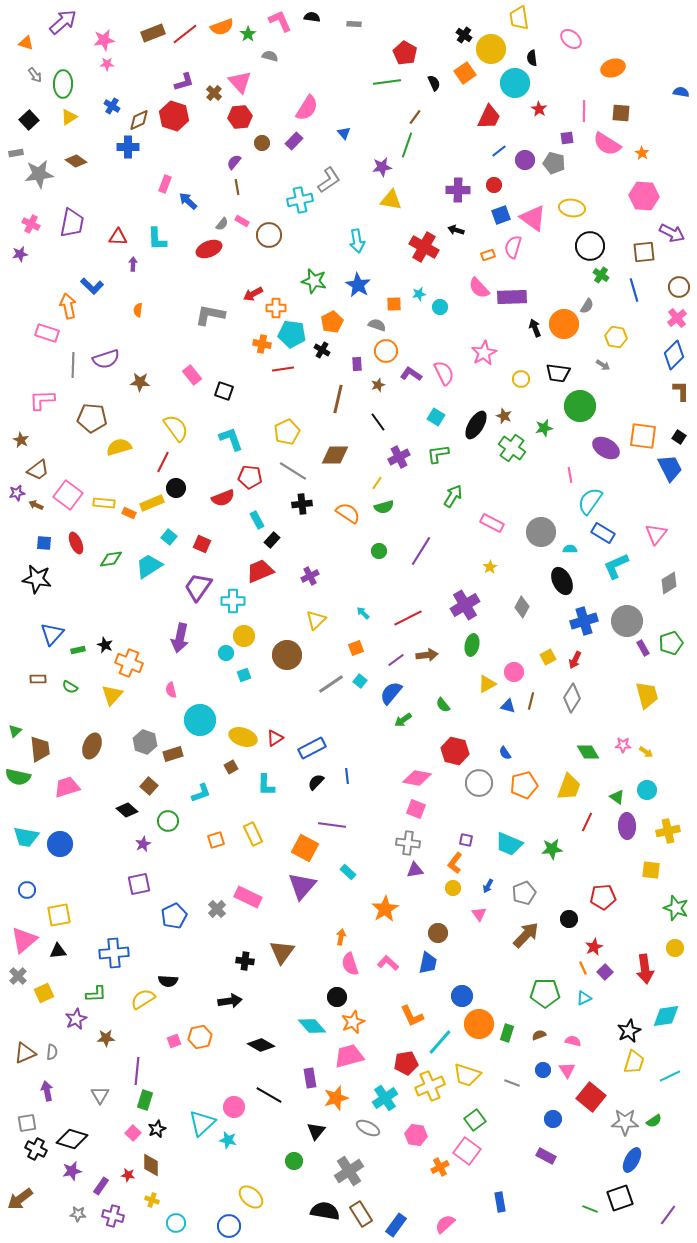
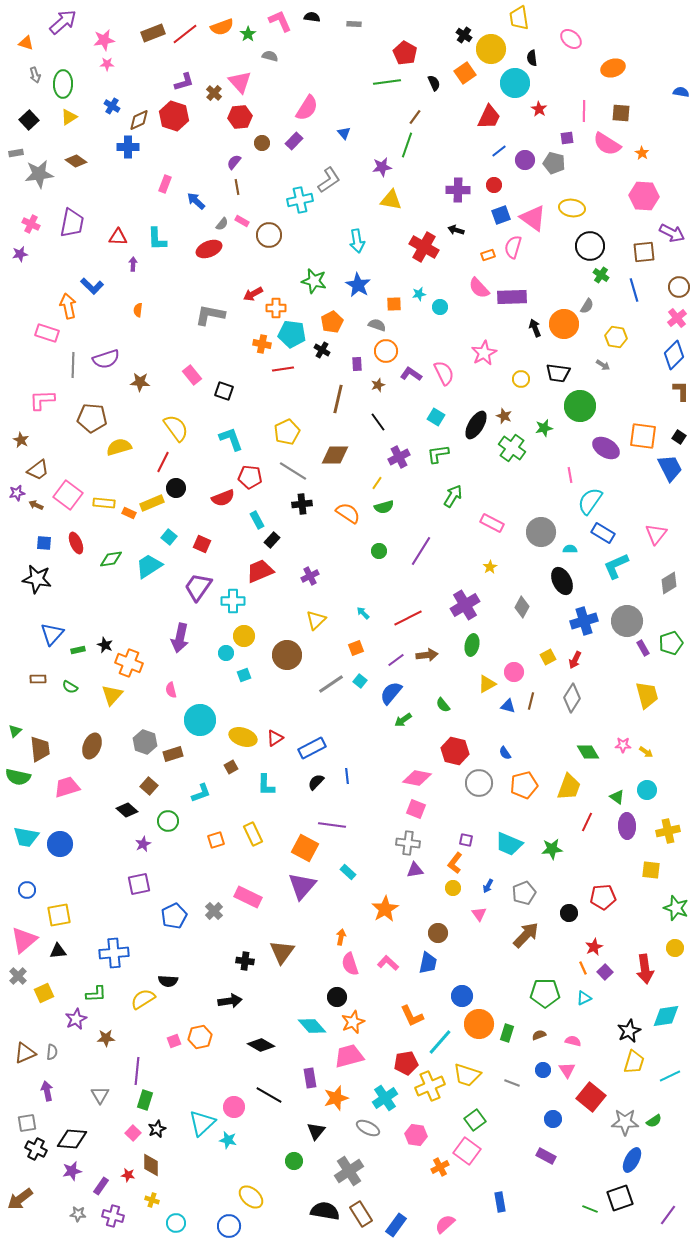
gray arrow at (35, 75): rotated 21 degrees clockwise
blue arrow at (188, 201): moved 8 px right
gray cross at (217, 909): moved 3 px left, 2 px down
black circle at (569, 919): moved 6 px up
black diamond at (72, 1139): rotated 12 degrees counterclockwise
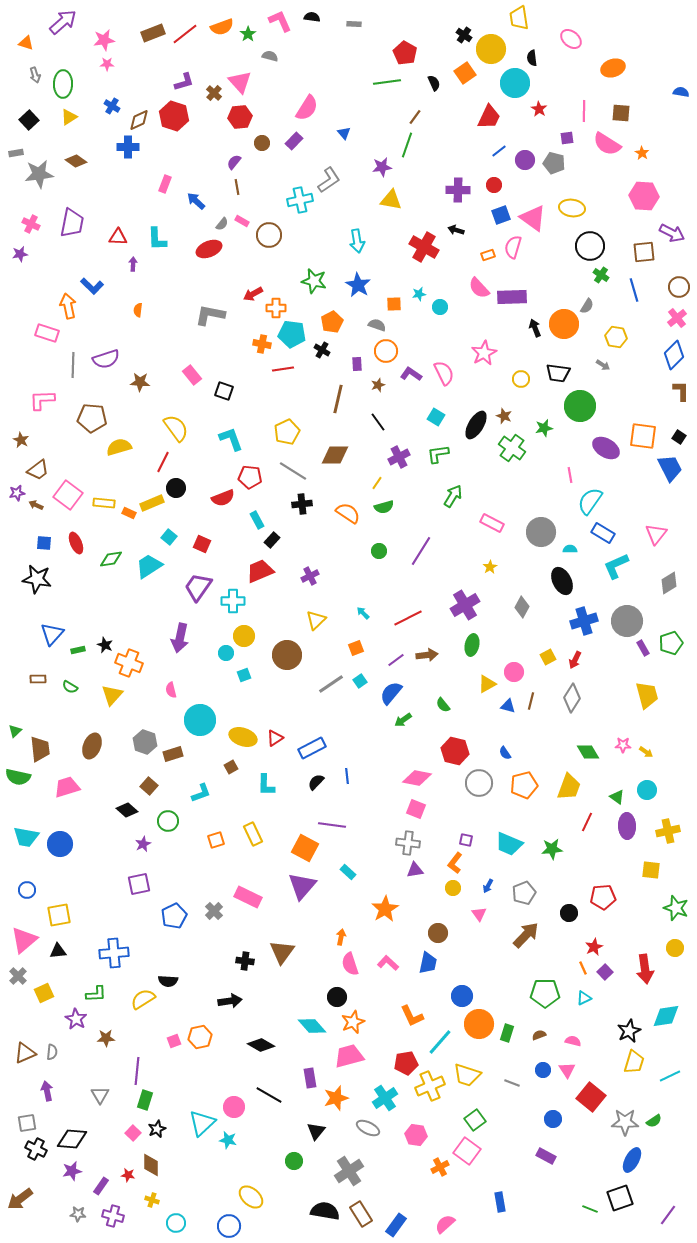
cyan square at (360, 681): rotated 16 degrees clockwise
purple star at (76, 1019): rotated 15 degrees counterclockwise
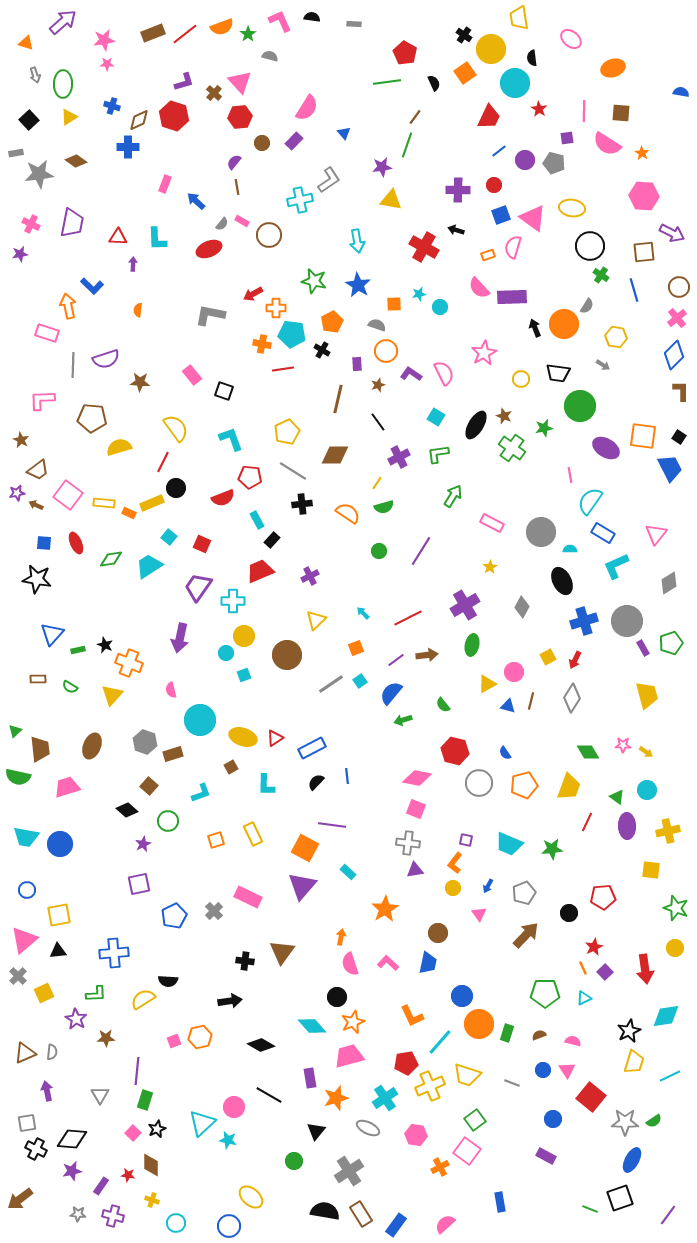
blue cross at (112, 106): rotated 14 degrees counterclockwise
green arrow at (403, 720): rotated 18 degrees clockwise
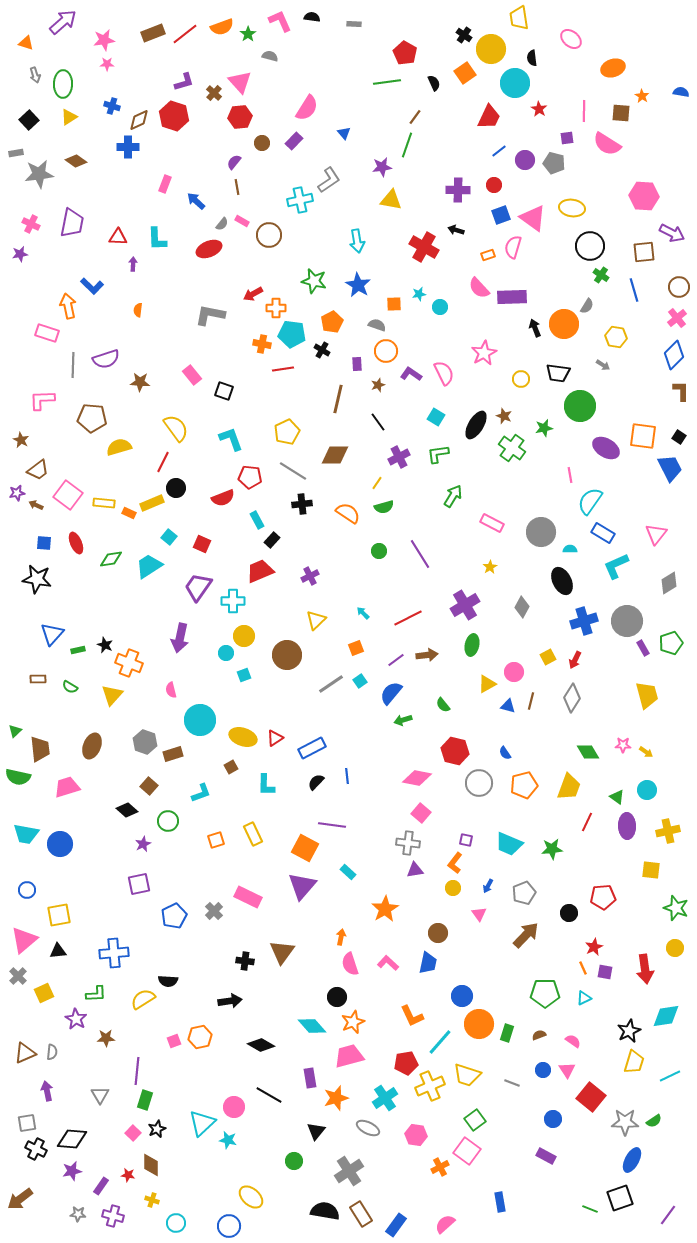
orange star at (642, 153): moved 57 px up
purple line at (421, 551): moved 1 px left, 3 px down; rotated 64 degrees counterclockwise
pink square at (416, 809): moved 5 px right, 4 px down; rotated 18 degrees clockwise
cyan trapezoid at (26, 837): moved 3 px up
purple square at (605, 972): rotated 35 degrees counterclockwise
pink semicircle at (573, 1041): rotated 21 degrees clockwise
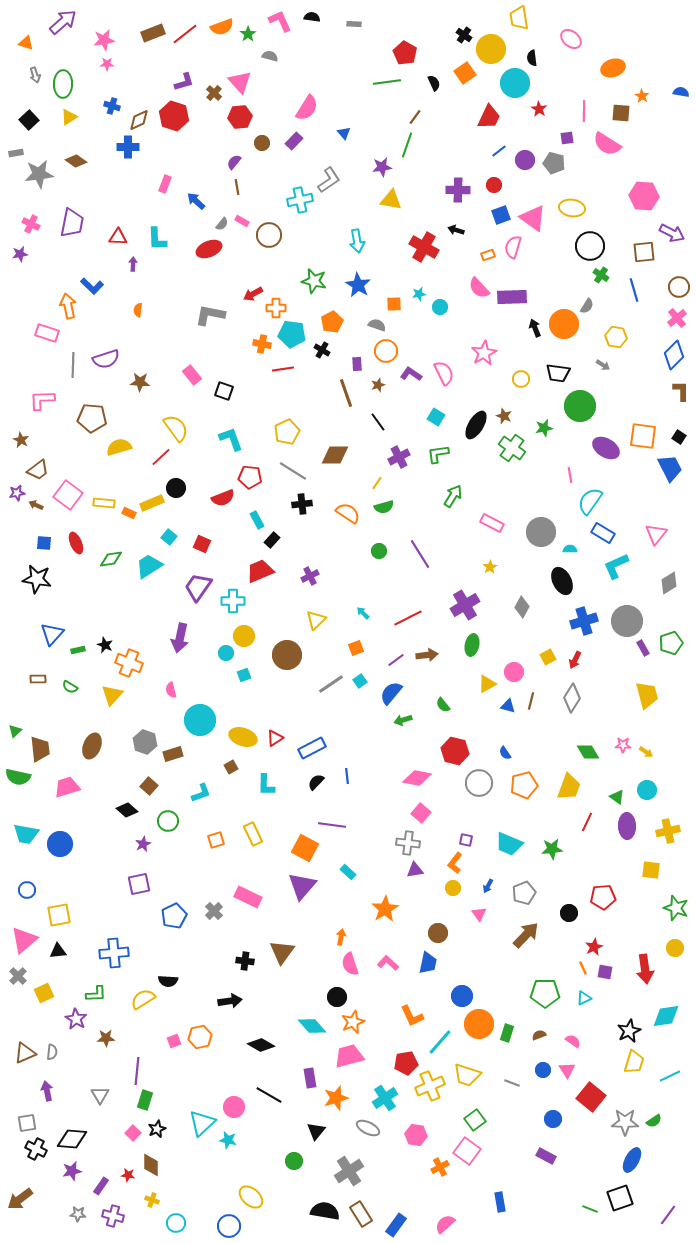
brown line at (338, 399): moved 8 px right, 6 px up; rotated 32 degrees counterclockwise
red line at (163, 462): moved 2 px left, 5 px up; rotated 20 degrees clockwise
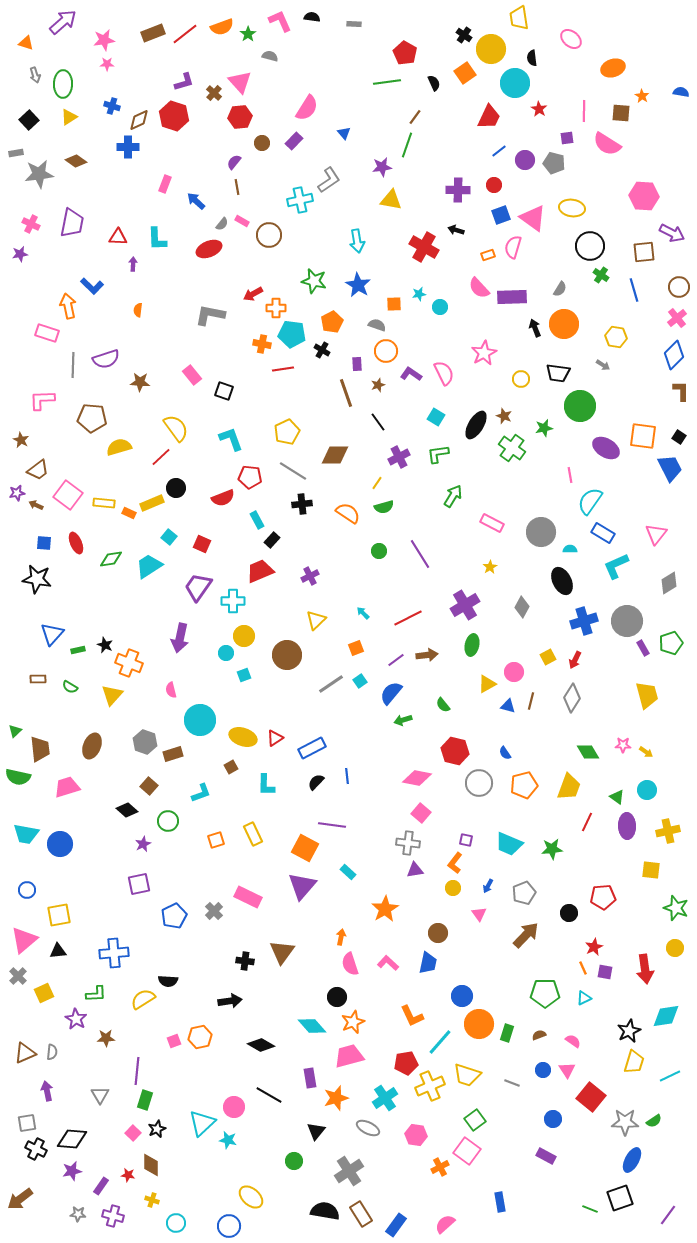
gray semicircle at (587, 306): moved 27 px left, 17 px up
